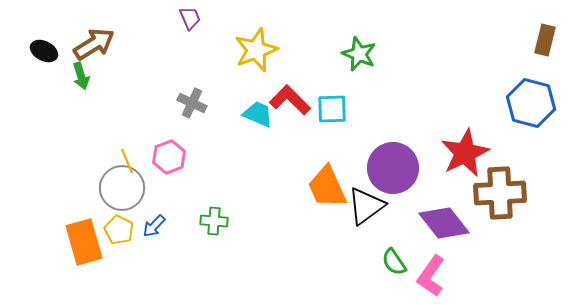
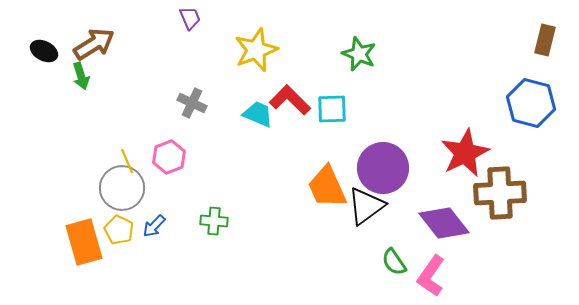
purple circle: moved 10 px left
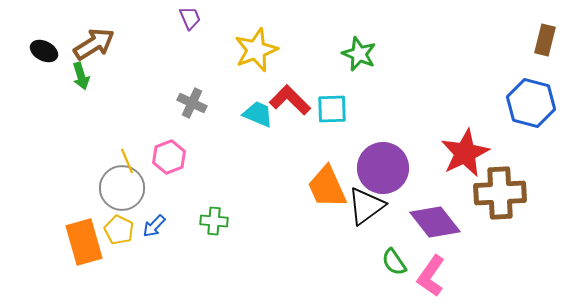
purple diamond: moved 9 px left, 1 px up
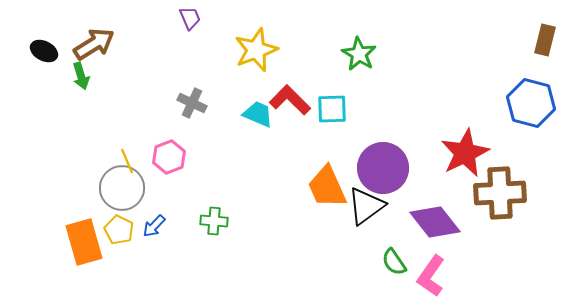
green star: rotated 8 degrees clockwise
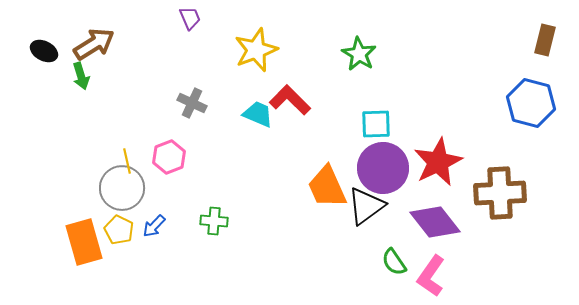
cyan square: moved 44 px right, 15 px down
red star: moved 27 px left, 9 px down
yellow line: rotated 10 degrees clockwise
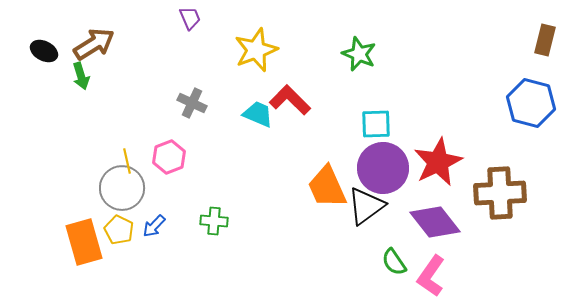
green star: rotated 8 degrees counterclockwise
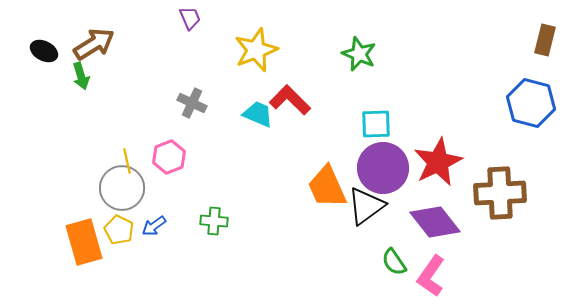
blue arrow: rotated 10 degrees clockwise
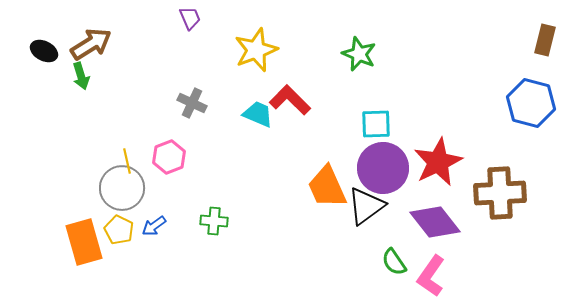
brown arrow: moved 3 px left
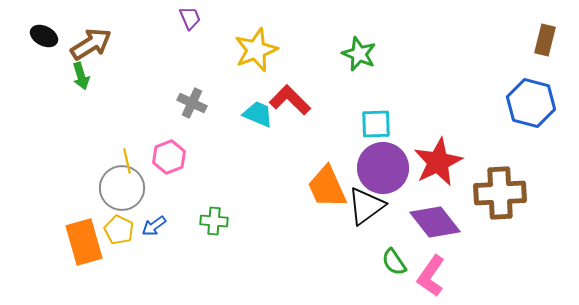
black ellipse: moved 15 px up
